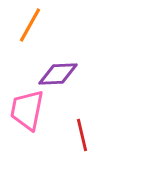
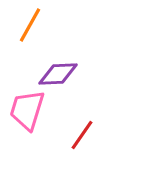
pink trapezoid: rotated 6 degrees clockwise
red line: rotated 48 degrees clockwise
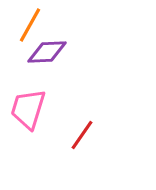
purple diamond: moved 11 px left, 22 px up
pink trapezoid: moved 1 px right, 1 px up
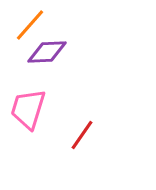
orange line: rotated 12 degrees clockwise
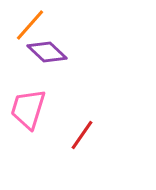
purple diamond: rotated 45 degrees clockwise
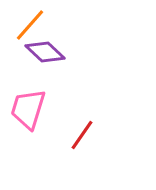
purple diamond: moved 2 px left
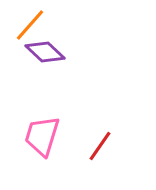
pink trapezoid: moved 14 px right, 27 px down
red line: moved 18 px right, 11 px down
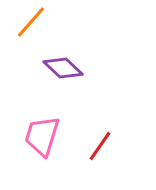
orange line: moved 1 px right, 3 px up
purple diamond: moved 18 px right, 16 px down
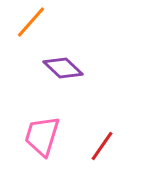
red line: moved 2 px right
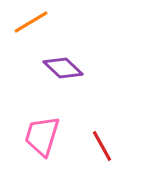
orange line: rotated 18 degrees clockwise
red line: rotated 64 degrees counterclockwise
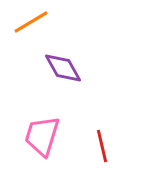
purple diamond: rotated 18 degrees clockwise
red line: rotated 16 degrees clockwise
